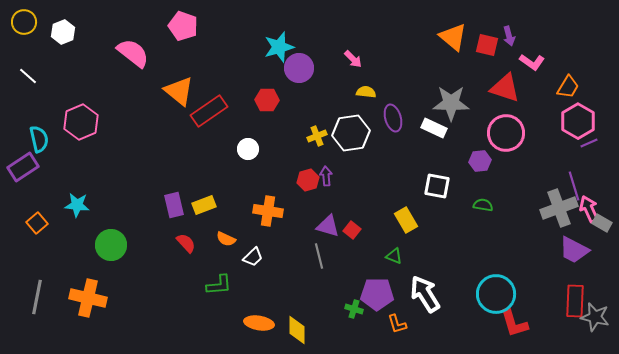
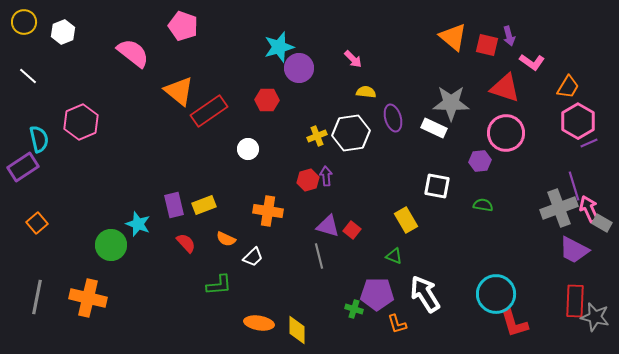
cyan star at (77, 205): moved 61 px right, 19 px down; rotated 15 degrees clockwise
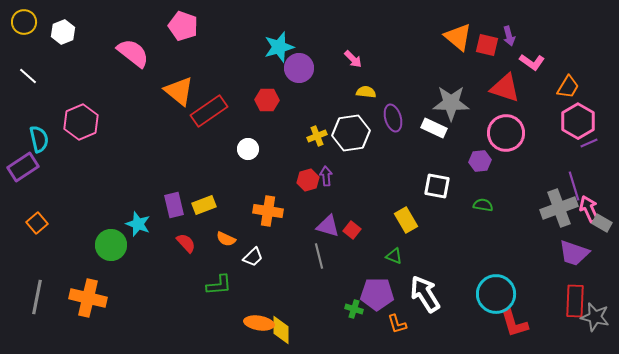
orange triangle at (453, 37): moved 5 px right
purple trapezoid at (574, 250): moved 3 px down; rotated 8 degrees counterclockwise
yellow diamond at (297, 330): moved 16 px left
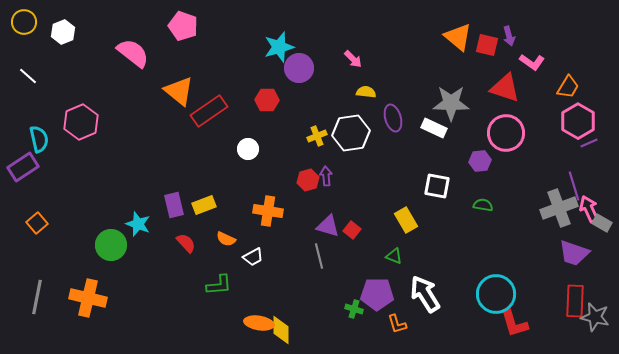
white trapezoid at (253, 257): rotated 15 degrees clockwise
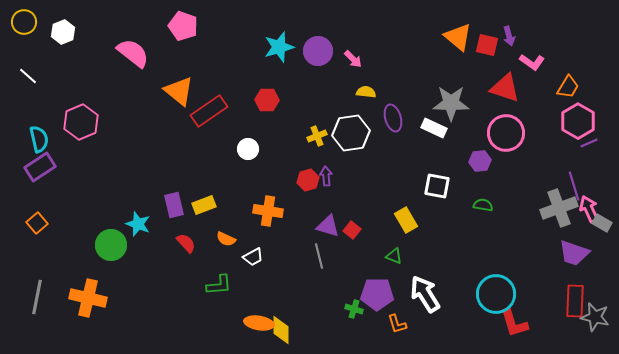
purple circle at (299, 68): moved 19 px right, 17 px up
purple rectangle at (23, 167): moved 17 px right
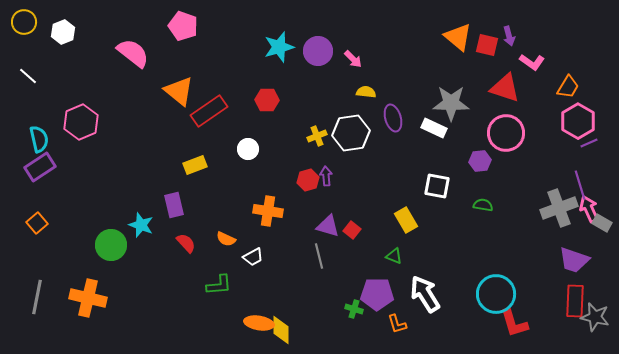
purple line at (574, 186): moved 6 px right, 1 px up
yellow rectangle at (204, 205): moved 9 px left, 40 px up
cyan star at (138, 224): moved 3 px right, 1 px down
purple trapezoid at (574, 253): moved 7 px down
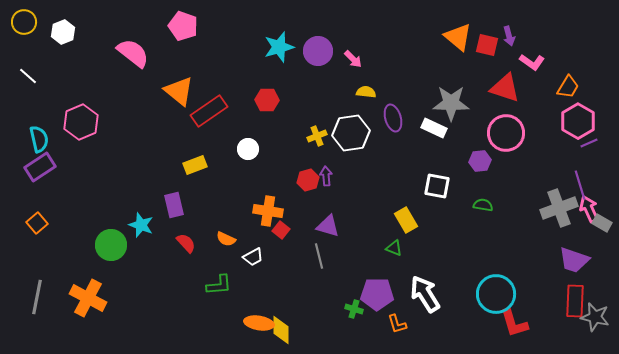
red square at (352, 230): moved 71 px left
green triangle at (394, 256): moved 8 px up
orange cross at (88, 298): rotated 15 degrees clockwise
